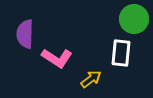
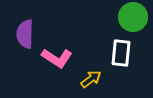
green circle: moved 1 px left, 2 px up
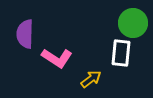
green circle: moved 6 px down
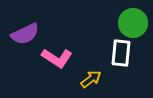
purple semicircle: rotated 116 degrees counterclockwise
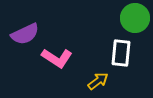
green circle: moved 2 px right, 5 px up
yellow arrow: moved 7 px right, 2 px down
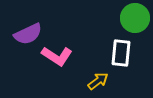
purple semicircle: moved 3 px right
pink L-shape: moved 2 px up
